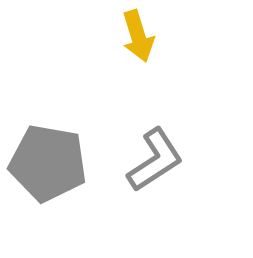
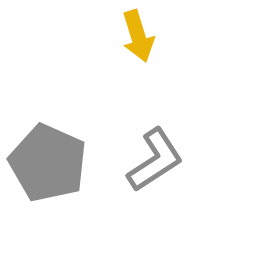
gray pentagon: rotated 14 degrees clockwise
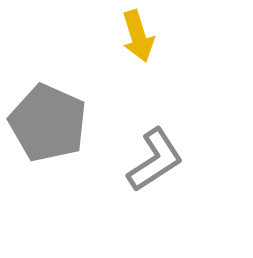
gray pentagon: moved 40 px up
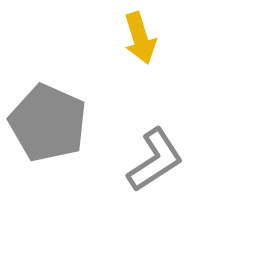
yellow arrow: moved 2 px right, 2 px down
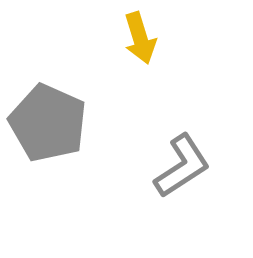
gray L-shape: moved 27 px right, 6 px down
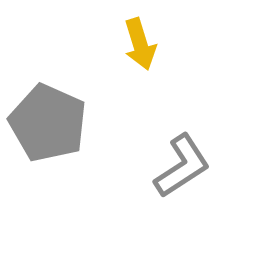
yellow arrow: moved 6 px down
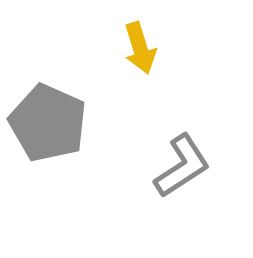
yellow arrow: moved 4 px down
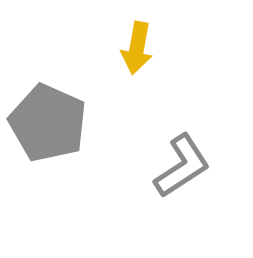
yellow arrow: moved 3 px left; rotated 27 degrees clockwise
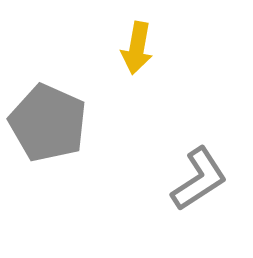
gray L-shape: moved 17 px right, 13 px down
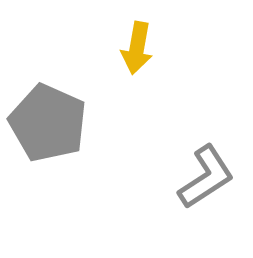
gray L-shape: moved 7 px right, 2 px up
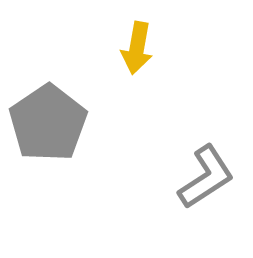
gray pentagon: rotated 14 degrees clockwise
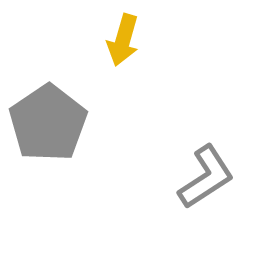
yellow arrow: moved 14 px left, 8 px up; rotated 6 degrees clockwise
